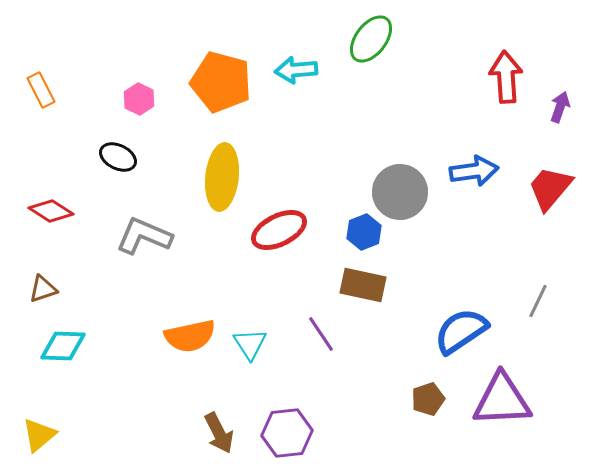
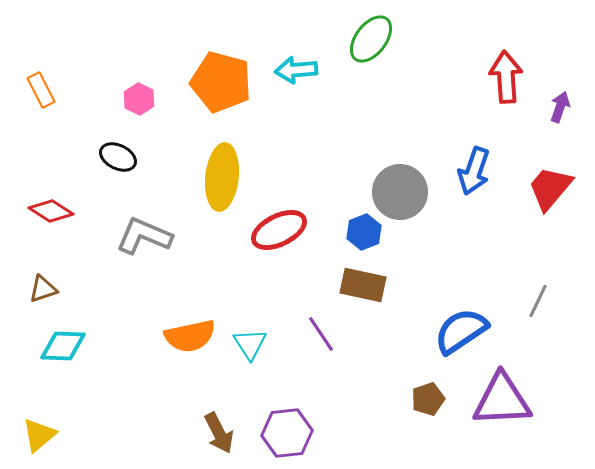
blue arrow: rotated 117 degrees clockwise
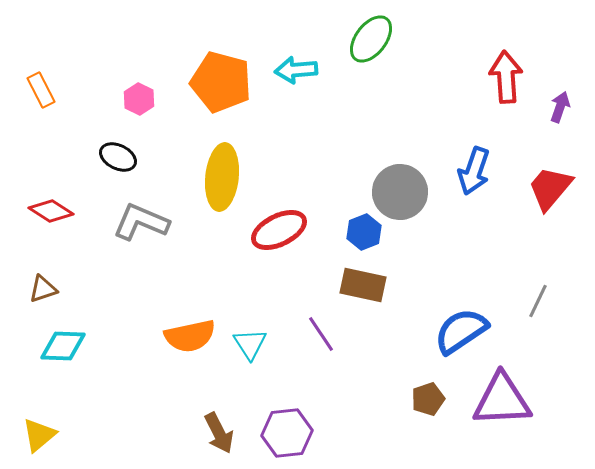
gray L-shape: moved 3 px left, 14 px up
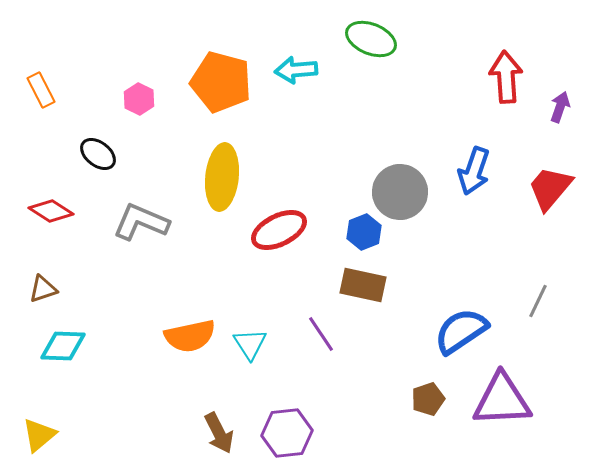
green ellipse: rotated 75 degrees clockwise
black ellipse: moved 20 px left, 3 px up; rotated 12 degrees clockwise
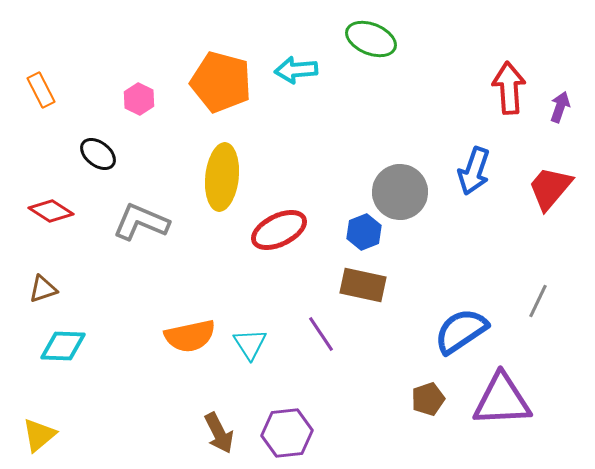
red arrow: moved 3 px right, 11 px down
